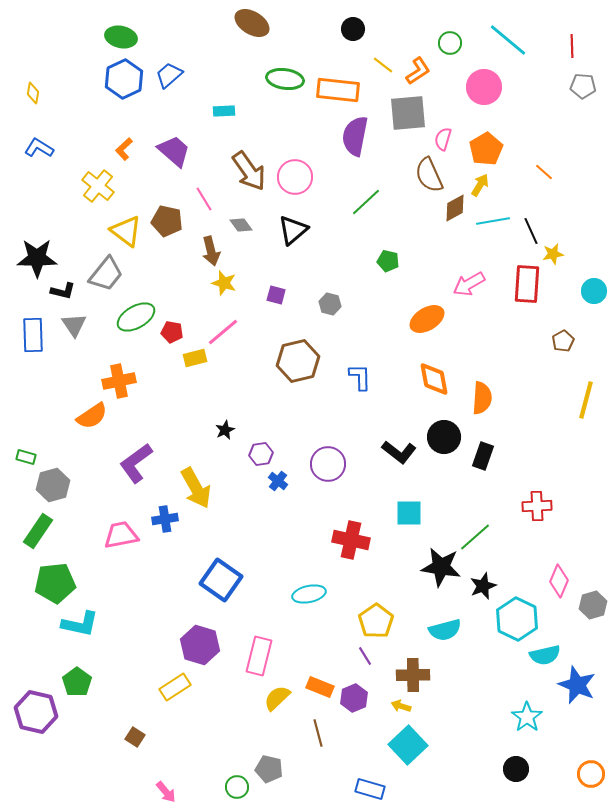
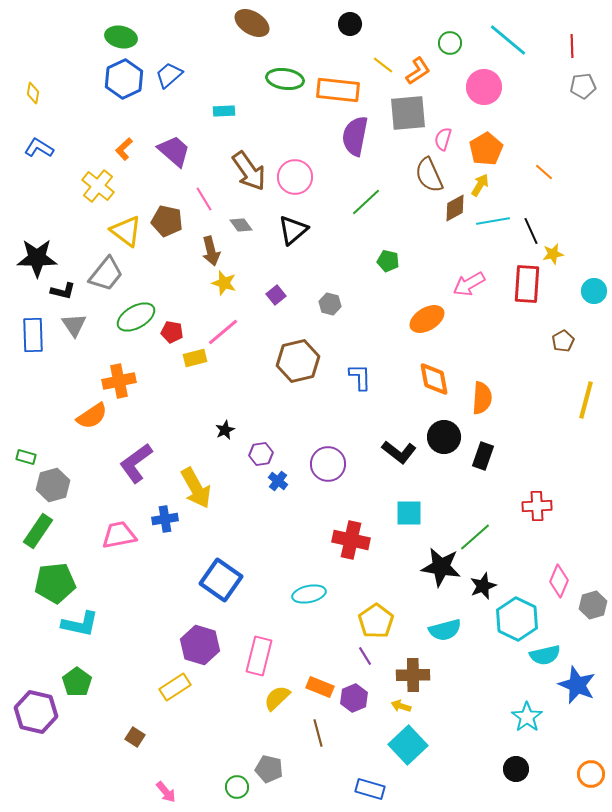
black circle at (353, 29): moved 3 px left, 5 px up
gray pentagon at (583, 86): rotated 10 degrees counterclockwise
purple square at (276, 295): rotated 36 degrees clockwise
pink trapezoid at (121, 535): moved 2 px left
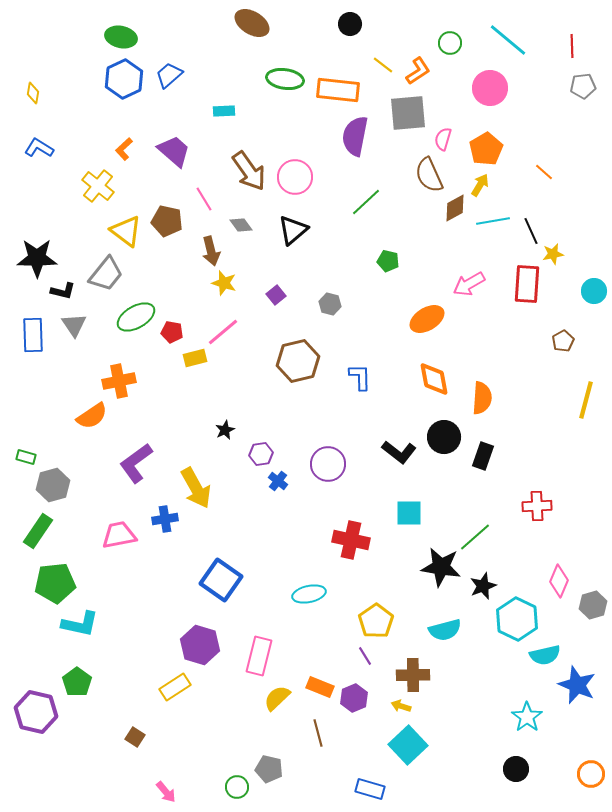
pink circle at (484, 87): moved 6 px right, 1 px down
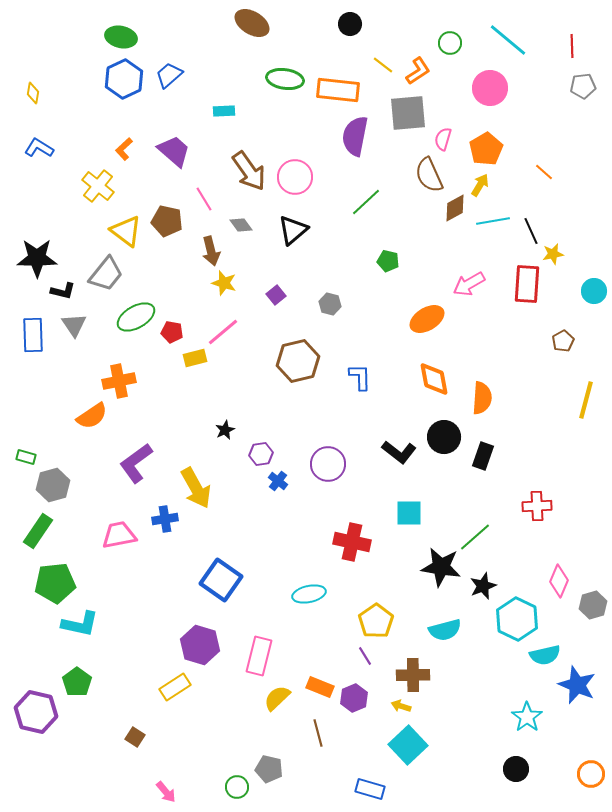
red cross at (351, 540): moved 1 px right, 2 px down
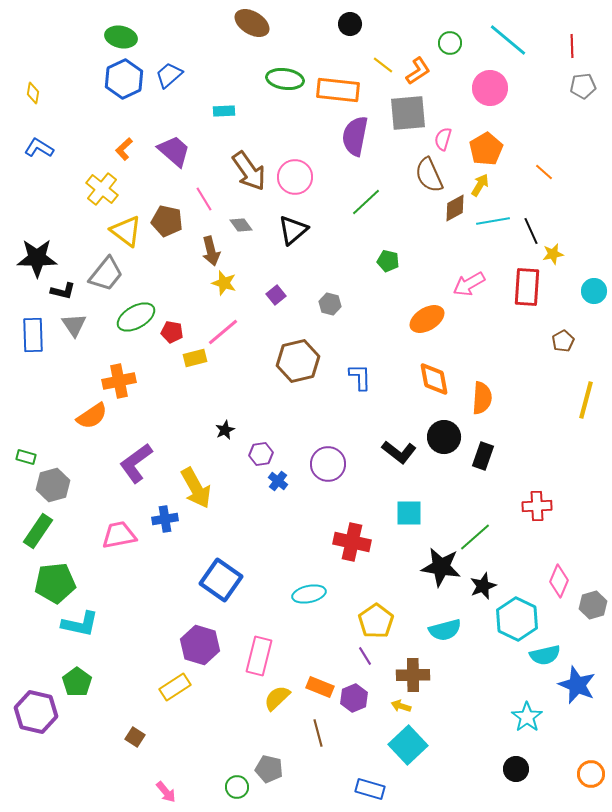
yellow cross at (98, 186): moved 4 px right, 3 px down
red rectangle at (527, 284): moved 3 px down
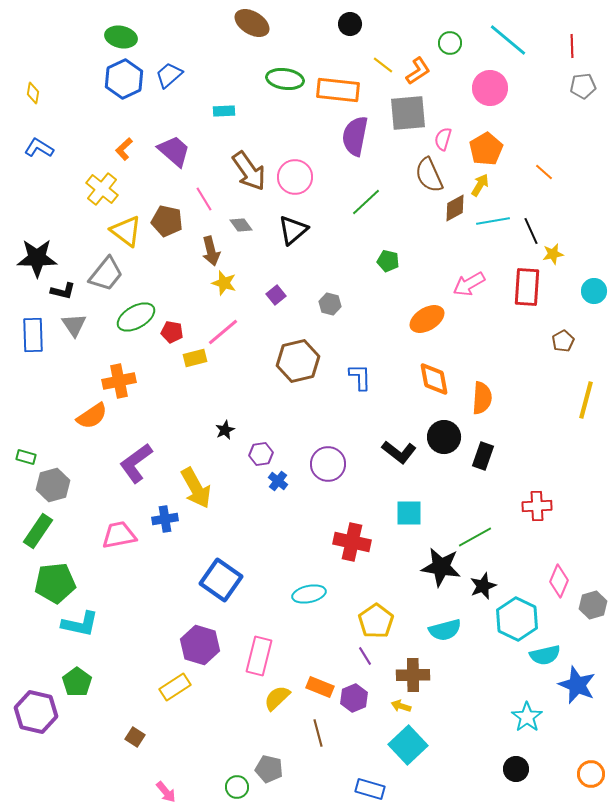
green line at (475, 537): rotated 12 degrees clockwise
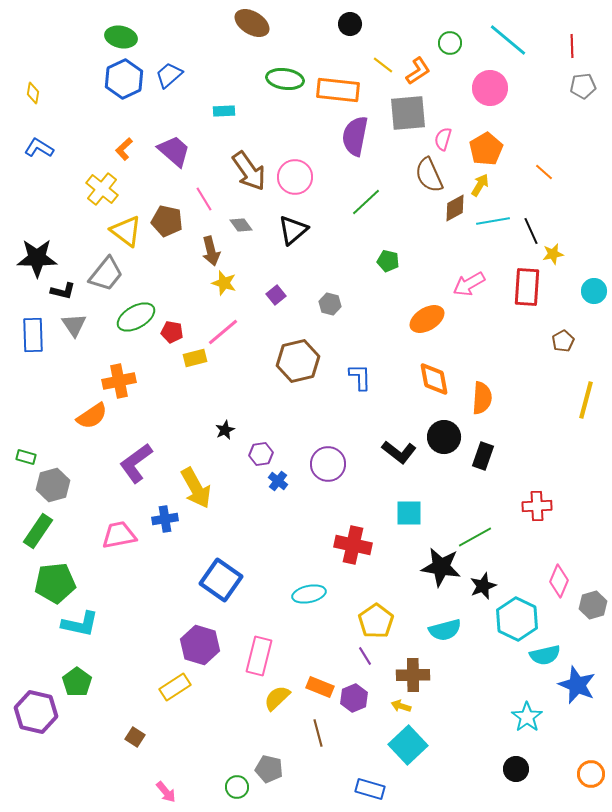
red cross at (352, 542): moved 1 px right, 3 px down
